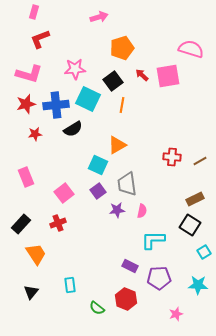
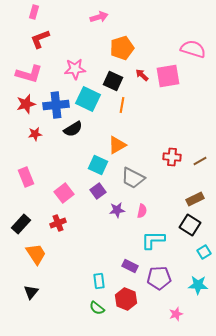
pink semicircle at (191, 49): moved 2 px right
black square at (113, 81): rotated 30 degrees counterclockwise
gray trapezoid at (127, 184): moved 6 px right, 6 px up; rotated 55 degrees counterclockwise
cyan rectangle at (70, 285): moved 29 px right, 4 px up
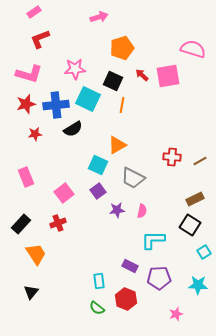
pink rectangle at (34, 12): rotated 40 degrees clockwise
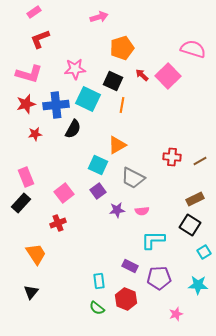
pink square at (168, 76): rotated 35 degrees counterclockwise
black semicircle at (73, 129): rotated 30 degrees counterclockwise
pink semicircle at (142, 211): rotated 72 degrees clockwise
black rectangle at (21, 224): moved 21 px up
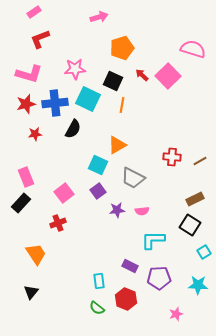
blue cross at (56, 105): moved 1 px left, 2 px up
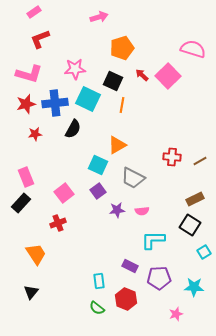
cyan star at (198, 285): moved 4 px left, 2 px down
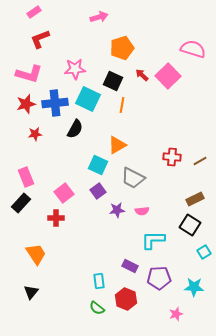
black semicircle at (73, 129): moved 2 px right
red cross at (58, 223): moved 2 px left, 5 px up; rotated 21 degrees clockwise
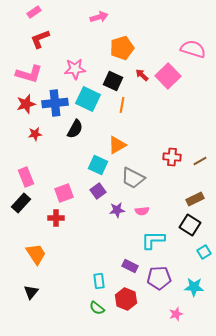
pink square at (64, 193): rotated 18 degrees clockwise
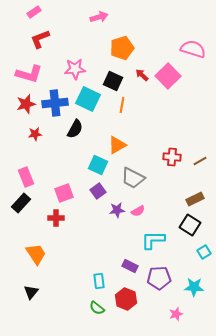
pink semicircle at (142, 211): moved 4 px left; rotated 24 degrees counterclockwise
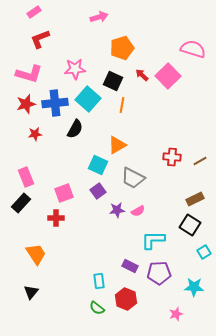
cyan square at (88, 99): rotated 15 degrees clockwise
purple pentagon at (159, 278): moved 5 px up
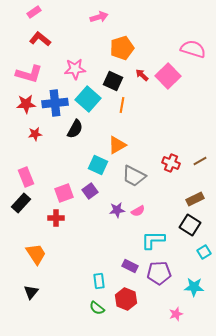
red L-shape at (40, 39): rotated 60 degrees clockwise
red star at (26, 104): rotated 12 degrees clockwise
red cross at (172, 157): moved 1 px left, 6 px down; rotated 18 degrees clockwise
gray trapezoid at (133, 178): moved 1 px right, 2 px up
purple square at (98, 191): moved 8 px left
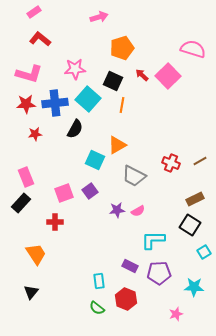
cyan square at (98, 165): moved 3 px left, 5 px up
red cross at (56, 218): moved 1 px left, 4 px down
